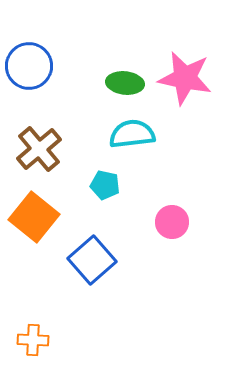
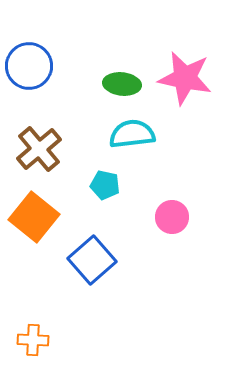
green ellipse: moved 3 px left, 1 px down
pink circle: moved 5 px up
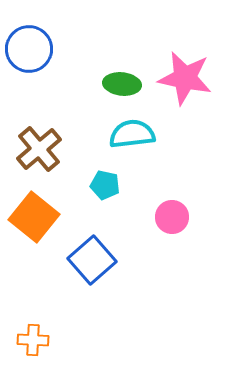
blue circle: moved 17 px up
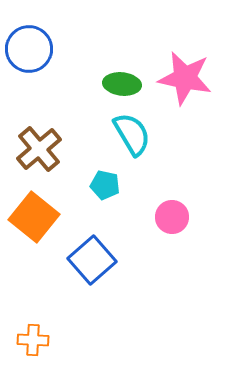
cyan semicircle: rotated 66 degrees clockwise
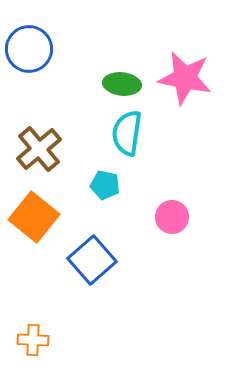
cyan semicircle: moved 5 px left, 1 px up; rotated 141 degrees counterclockwise
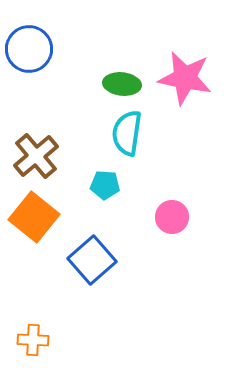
brown cross: moved 3 px left, 7 px down
cyan pentagon: rotated 8 degrees counterclockwise
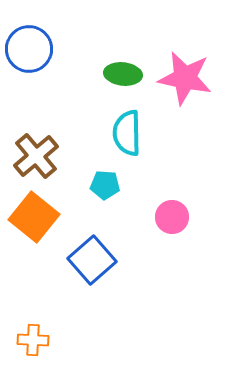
green ellipse: moved 1 px right, 10 px up
cyan semicircle: rotated 9 degrees counterclockwise
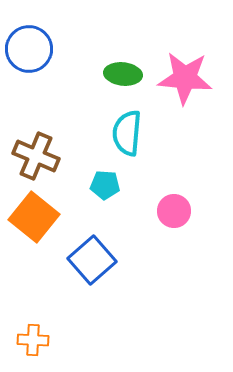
pink star: rotated 6 degrees counterclockwise
cyan semicircle: rotated 6 degrees clockwise
brown cross: rotated 27 degrees counterclockwise
pink circle: moved 2 px right, 6 px up
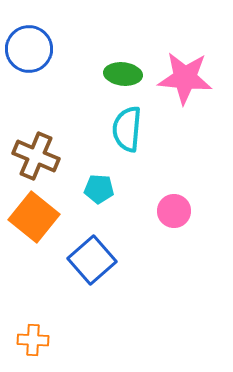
cyan semicircle: moved 4 px up
cyan pentagon: moved 6 px left, 4 px down
